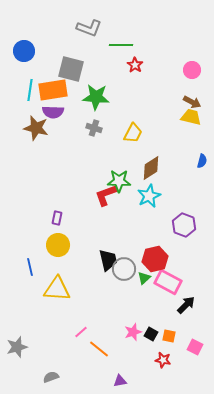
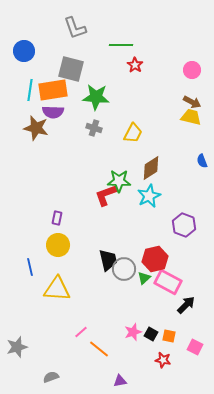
gray L-shape at (89, 28): moved 14 px left; rotated 50 degrees clockwise
blue semicircle at (202, 161): rotated 144 degrees clockwise
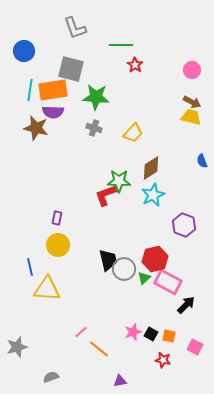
yellow trapezoid at (133, 133): rotated 15 degrees clockwise
cyan star at (149, 196): moved 4 px right, 1 px up
yellow triangle at (57, 289): moved 10 px left
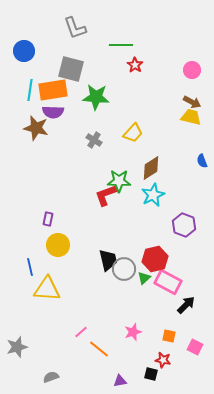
gray cross at (94, 128): moved 12 px down; rotated 14 degrees clockwise
purple rectangle at (57, 218): moved 9 px left, 1 px down
black square at (151, 334): moved 40 px down; rotated 16 degrees counterclockwise
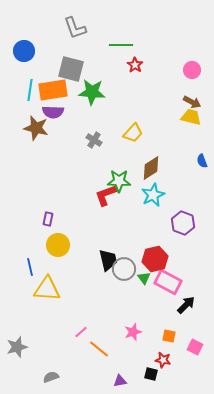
green star at (96, 97): moved 4 px left, 5 px up
purple hexagon at (184, 225): moved 1 px left, 2 px up
green triangle at (144, 278): rotated 24 degrees counterclockwise
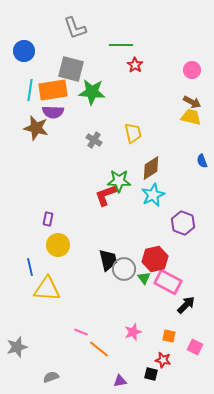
yellow trapezoid at (133, 133): rotated 55 degrees counterclockwise
pink line at (81, 332): rotated 64 degrees clockwise
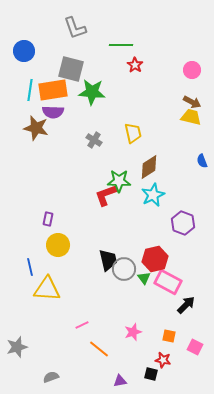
brown diamond at (151, 168): moved 2 px left, 1 px up
pink line at (81, 332): moved 1 px right, 7 px up; rotated 48 degrees counterclockwise
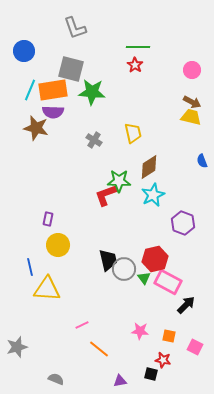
green line at (121, 45): moved 17 px right, 2 px down
cyan line at (30, 90): rotated 15 degrees clockwise
pink star at (133, 332): moved 7 px right, 1 px up; rotated 24 degrees clockwise
gray semicircle at (51, 377): moved 5 px right, 2 px down; rotated 42 degrees clockwise
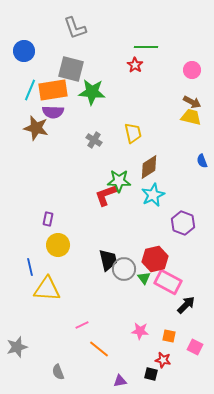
green line at (138, 47): moved 8 px right
gray semicircle at (56, 379): moved 2 px right, 7 px up; rotated 133 degrees counterclockwise
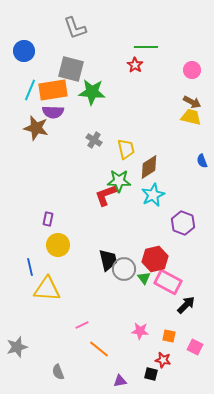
yellow trapezoid at (133, 133): moved 7 px left, 16 px down
